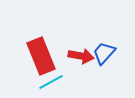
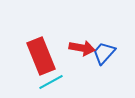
red arrow: moved 1 px right, 8 px up
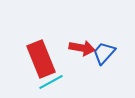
red rectangle: moved 3 px down
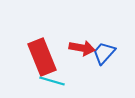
red rectangle: moved 1 px right, 2 px up
cyan line: moved 1 px right, 1 px up; rotated 45 degrees clockwise
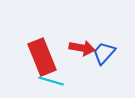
cyan line: moved 1 px left
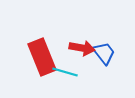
blue trapezoid: rotated 100 degrees clockwise
cyan line: moved 14 px right, 9 px up
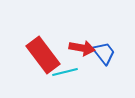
red rectangle: moved 1 px right, 2 px up; rotated 15 degrees counterclockwise
cyan line: rotated 30 degrees counterclockwise
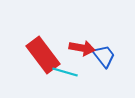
blue trapezoid: moved 3 px down
cyan line: rotated 30 degrees clockwise
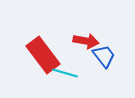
red arrow: moved 4 px right, 7 px up
cyan line: moved 1 px down
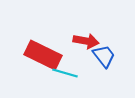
red rectangle: rotated 27 degrees counterclockwise
